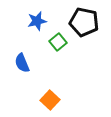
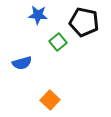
blue star: moved 1 px right, 6 px up; rotated 18 degrees clockwise
blue semicircle: rotated 84 degrees counterclockwise
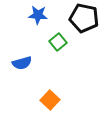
black pentagon: moved 4 px up
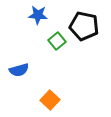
black pentagon: moved 8 px down
green square: moved 1 px left, 1 px up
blue semicircle: moved 3 px left, 7 px down
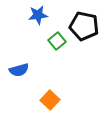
blue star: rotated 12 degrees counterclockwise
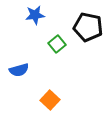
blue star: moved 3 px left
black pentagon: moved 4 px right, 1 px down
green square: moved 3 px down
